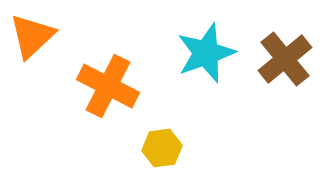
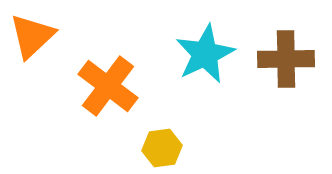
cyan star: moved 1 px left, 1 px down; rotated 6 degrees counterclockwise
brown cross: moved 1 px right; rotated 38 degrees clockwise
orange cross: rotated 10 degrees clockwise
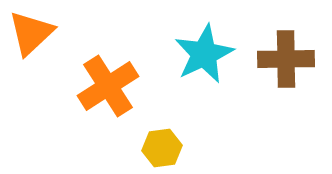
orange triangle: moved 1 px left, 3 px up
cyan star: moved 1 px left
orange cross: rotated 20 degrees clockwise
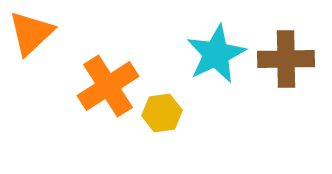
cyan star: moved 12 px right
yellow hexagon: moved 35 px up
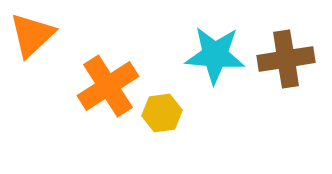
orange triangle: moved 1 px right, 2 px down
cyan star: moved 1 px left, 1 px down; rotated 30 degrees clockwise
brown cross: rotated 8 degrees counterclockwise
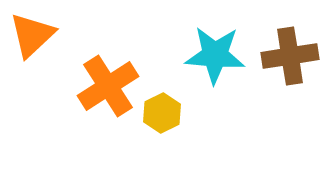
brown cross: moved 4 px right, 3 px up
yellow hexagon: rotated 18 degrees counterclockwise
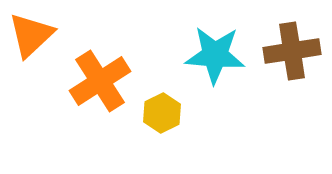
orange triangle: moved 1 px left
brown cross: moved 2 px right, 5 px up
orange cross: moved 8 px left, 5 px up
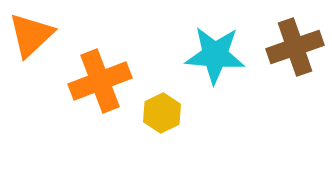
brown cross: moved 3 px right, 4 px up; rotated 10 degrees counterclockwise
orange cross: rotated 12 degrees clockwise
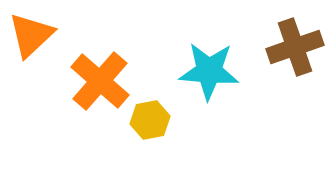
cyan star: moved 6 px left, 16 px down
orange cross: rotated 28 degrees counterclockwise
yellow hexagon: moved 12 px left, 7 px down; rotated 15 degrees clockwise
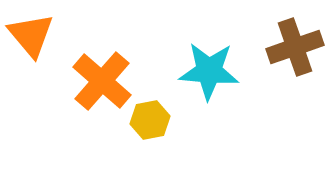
orange triangle: rotated 27 degrees counterclockwise
orange cross: moved 2 px right
